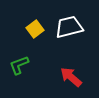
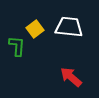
white trapezoid: rotated 20 degrees clockwise
green L-shape: moved 2 px left, 19 px up; rotated 115 degrees clockwise
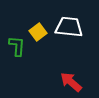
yellow square: moved 3 px right, 3 px down
red arrow: moved 5 px down
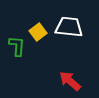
red arrow: moved 1 px left, 1 px up
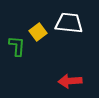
white trapezoid: moved 4 px up
red arrow: rotated 45 degrees counterclockwise
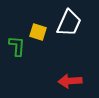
white trapezoid: rotated 108 degrees clockwise
yellow square: rotated 36 degrees counterclockwise
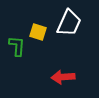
red arrow: moved 7 px left, 4 px up
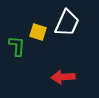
white trapezoid: moved 2 px left
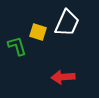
green L-shape: rotated 20 degrees counterclockwise
